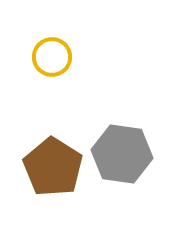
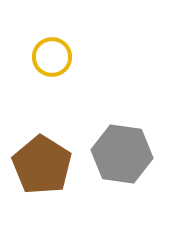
brown pentagon: moved 11 px left, 2 px up
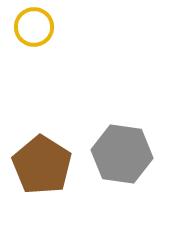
yellow circle: moved 18 px left, 30 px up
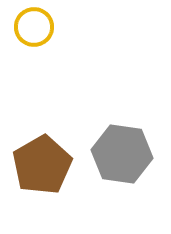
brown pentagon: rotated 10 degrees clockwise
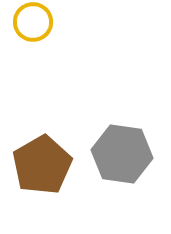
yellow circle: moved 1 px left, 5 px up
